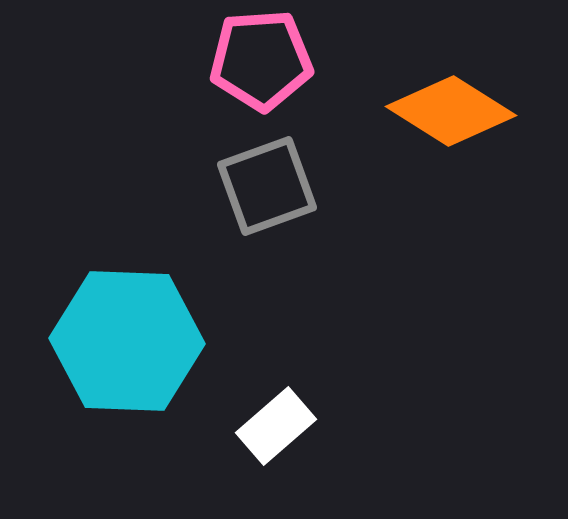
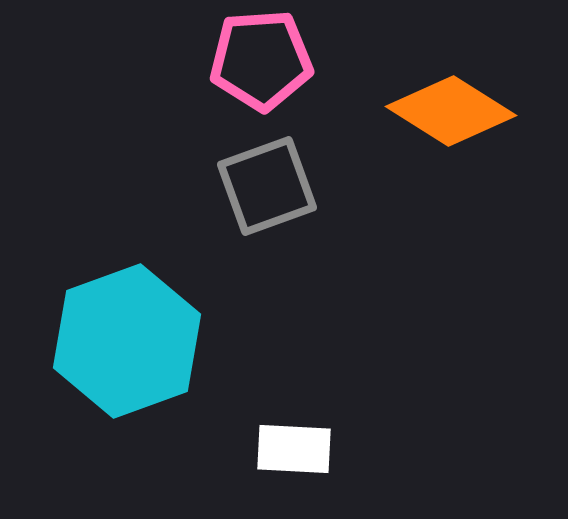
cyan hexagon: rotated 22 degrees counterclockwise
white rectangle: moved 18 px right, 23 px down; rotated 44 degrees clockwise
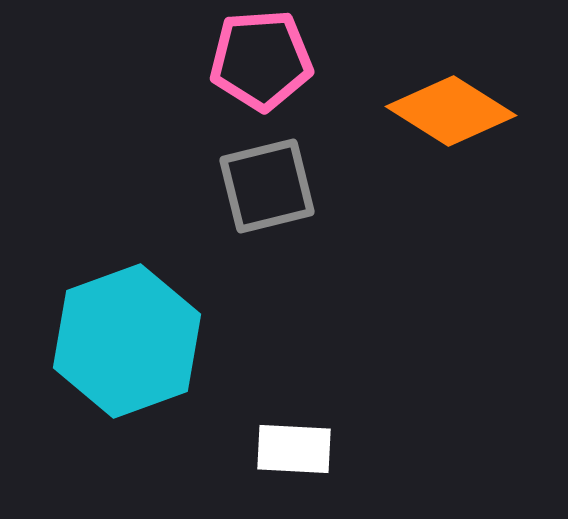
gray square: rotated 6 degrees clockwise
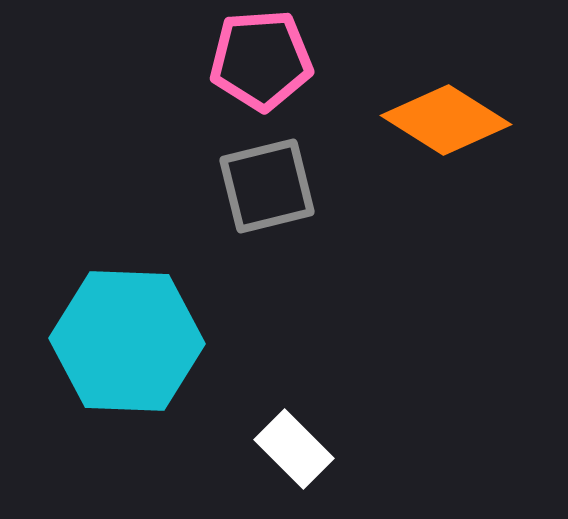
orange diamond: moved 5 px left, 9 px down
cyan hexagon: rotated 22 degrees clockwise
white rectangle: rotated 42 degrees clockwise
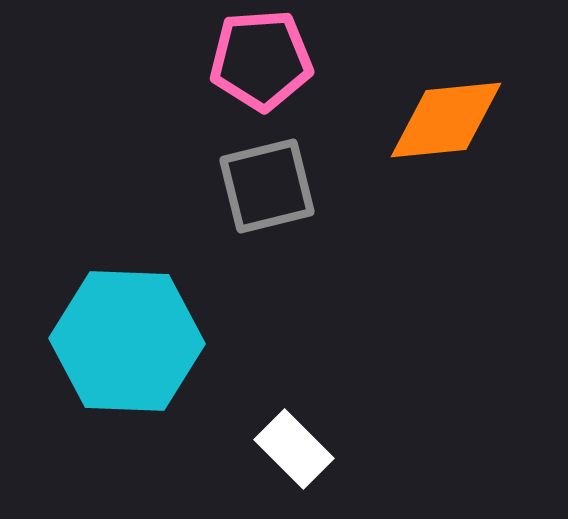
orange diamond: rotated 38 degrees counterclockwise
